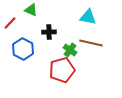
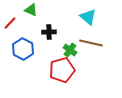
cyan triangle: rotated 30 degrees clockwise
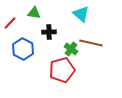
green triangle: moved 3 px right, 3 px down; rotated 16 degrees counterclockwise
cyan triangle: moved 7 px left, 3 px up
green cross: moved 1 px right, 1 px up
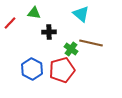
blue hexagon: moved 9 px right, 20 px down
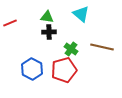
green triangle: moved 13 px right, 4 px down
red line: rotated 24 degrees clockwise
brown line: moved 11 px right, 4 px down
red pentagon: moved 2 px right
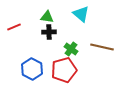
red line: moved 4 px right, 4 px down
